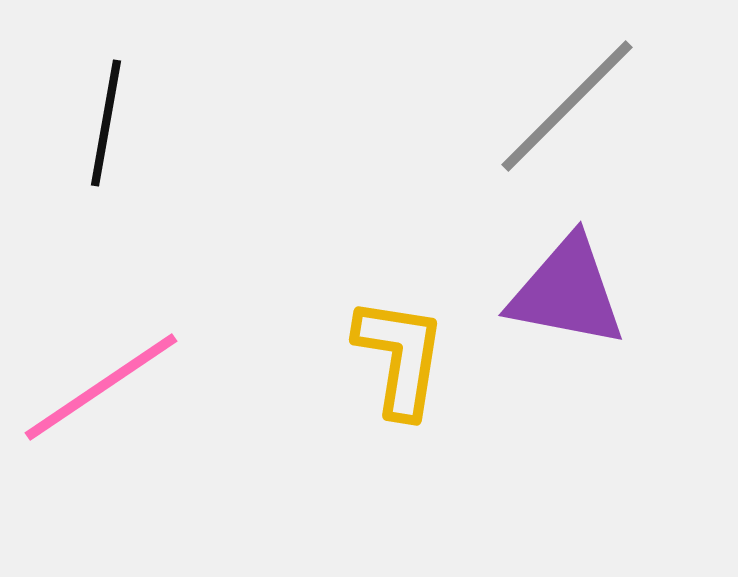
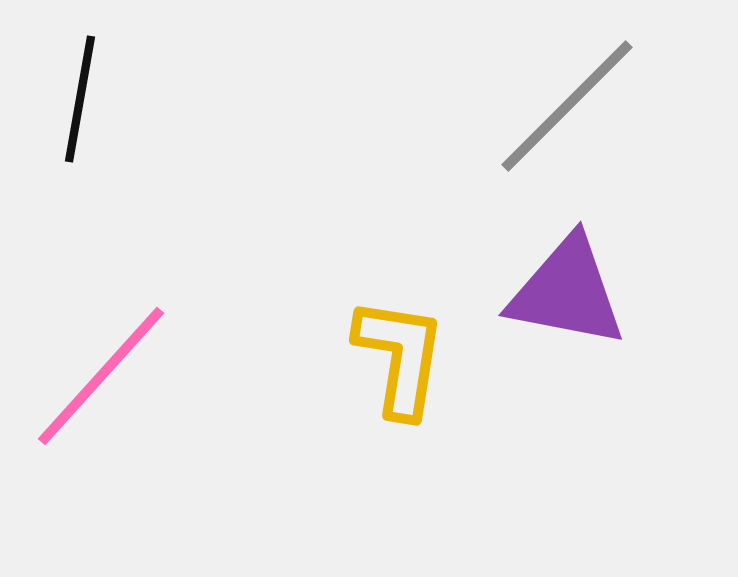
black line: moved 26 px left, 24 px up
pink line: moved 11 px up; rotated 14 degrees counterclockwise
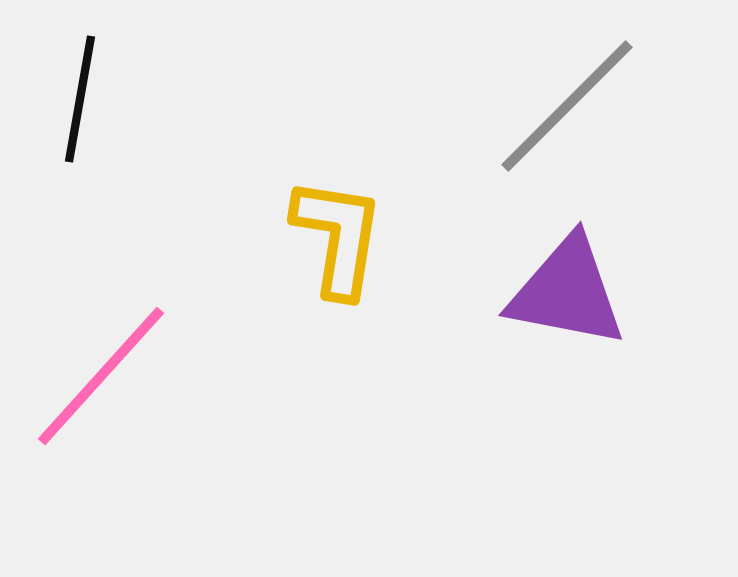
yellow L-shape: moved 62 px left, 120 px up
